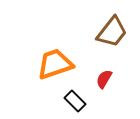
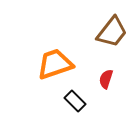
red semicircle: moved 2 px right; rotated 12 degrees counterclockwise
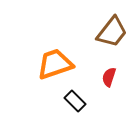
red semicircle: moved 3 px right, 2 px up
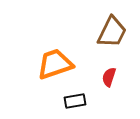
brown trapezoid: rotated 12 degrees counterclockwise
black rectangle: rotated 55 degrees counterclockwise
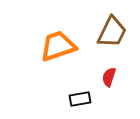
orange trapezoid: moved 3 px right, 18 px up
black rectangle: moved 5 px right, 2 px up
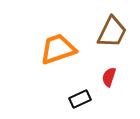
orange trapezoid: moved 3 px down
black rectangle: rotated 15 degrees counterclockwise
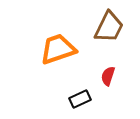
brown trapezoid: moved 3 px left, 5 px up
red semicircle: moved 1 px left, 1 px up
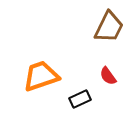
orange trapezoid: moved 17 px left, 27 px down
red semicircle: rotated 54 degrees counterclockwise
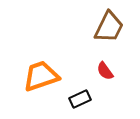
red semicircle: moved 3 px left, 5 px up
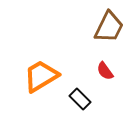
orange trapezoid: rotated 12 degrees counterclockwise
black rectangle: rotated 70 degrees clockwise
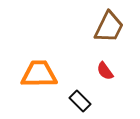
orange trapezoid: moved 2 px left, 2 px up; rotated 30 degrees clockwise
black rectangle: moved 2 px down
